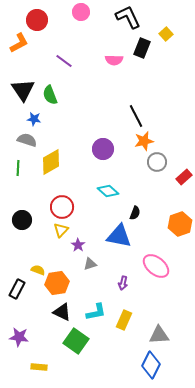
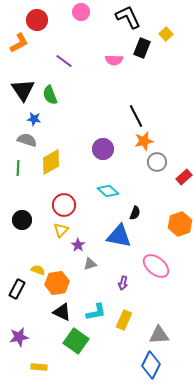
red circle at (62, 207): moved 2 px right, 2 px up
purple star at (19, 337): rotated 18 degrees counterclockwise
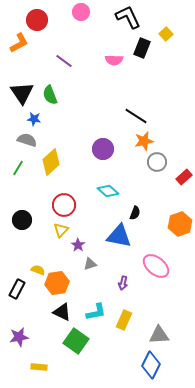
black triangle at (23, 90): moved 1 px left, 3 px down
black line at (136, 116): rotated 30 degrees counterclockwise
yellow diamond at (51, 162): rotated 12 degrees counterclockwise
green line at (18, 168): rotated 28 degrees clockwise
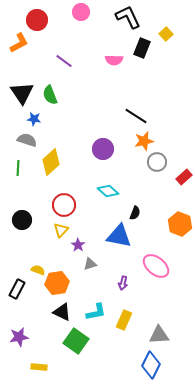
green line at (18, 168): rotated 28 degrees counterclockwise
orange hexagon at (180, 224): rotated 20 degrees counterclockwise
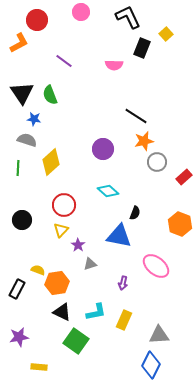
pink semicircle at (114, 60): moved 5 px down
